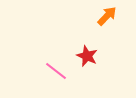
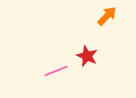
pink line: rotated 60 degrees counterclockwise
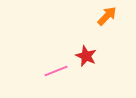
red star: moved 1 px left
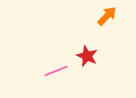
red star: moved 1 px right
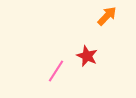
pink line: rotated 35 degrees counterclockwise
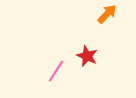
orange arrow: moved 2 px up
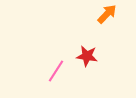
red star: rotated 15 degrees counterclockwise
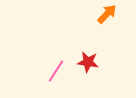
red star: moved 1 px right, 6 px down
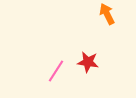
orange arrow: rotated 70 degrees counterclockwise
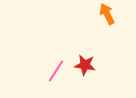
red star: moved 3 px left, 3 px down
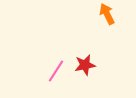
red star: rotated 20 degrees counterclockwise
